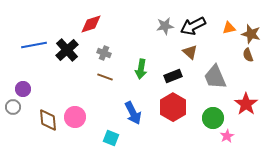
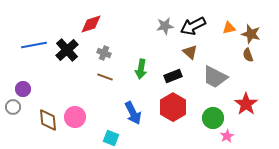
gray trapezoid: rotated 40 degrees counterclockwise
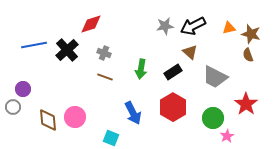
black rectangle: moved 4 px up; rotated 12 degrees counterclockwise
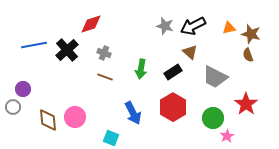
gray star: rotated 24 degrees clockwise
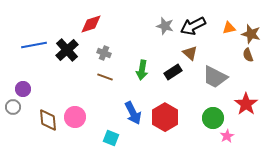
brown triangle: moved 1 px down
green arrow: moved 1 px right, 1 px down
red hexagon: moved 8 px left, 10 px down
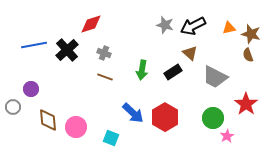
gray star: moved 1 px up
purple circle: moved 8 px right
blue arrow: rotated 20 degrees counterclockwise
pink circle: moved 1 px right, 10 px down
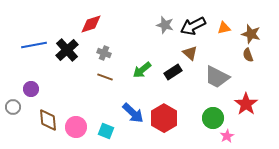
orange triangle: moved 5 px left
green arrow: rotated 42 degrees clockwise
gray trapezoid: moved 2 px right
red hexagon: moved 1 px left, 1 px down
cyan square: moved 5 px left, 7 px up
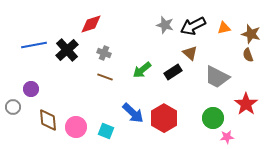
pink star: moved 1 px down; rotated 24 degrees clockwise
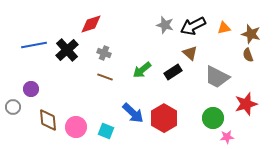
red star: rotated 20 degrees clockwise
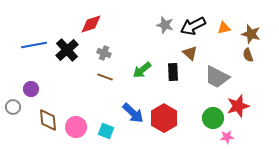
black rectangle: rotated 60 degrees counterclockwise
red star: moved 8 px left, 2 px down
